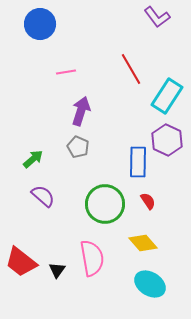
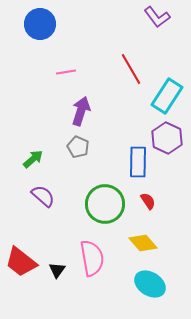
purple hexagon: moved 2 px up
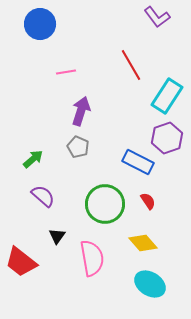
red line: moved 4 px up
purple hexagon: rotated 16 degrees clockwise
blue rectangle: rotated 64 degrees counterclockwise
black triangle: moved 34 px up
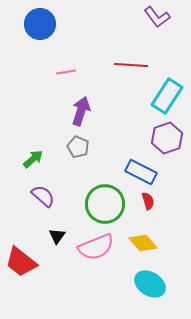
red line: rotated 56 degrees counterclockwise
blue rectangle: moved 3 px right, 10 px down
red semicircle: rotated 18 degrees clockwise
pink semicircle: moved 4 px right, 11 px up; rotated 78 degrees clockwise
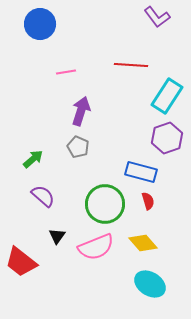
blue rectangle: rotated 12 degrees counterclockwise
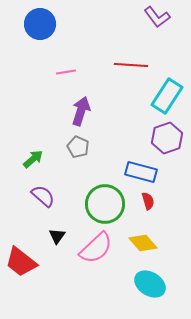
pink semicircle: moved 1 px down; rotated 21 degrees counterclockwise
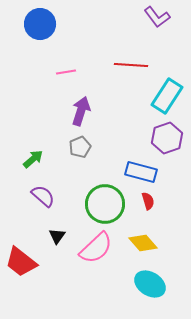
gray pentagon: moved 2 px right; rotated 25 degrees clockwise
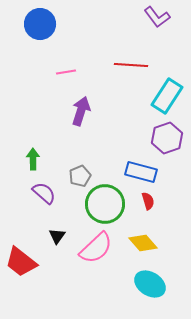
gray pentagon: moved 29 px down
green arrow: rotated 50 degrees counterclockwise
purple semicircle: moved 1 px right, 3 px up
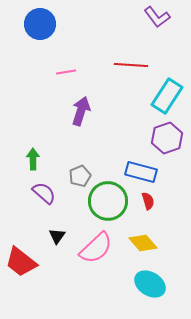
green circle: moved 3 px right, 3 px up
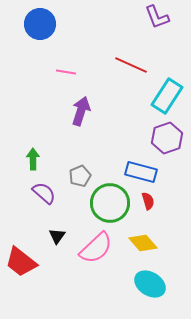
purple L-shape: rotated 16 degrees clockwise
red line: rotated 20 degrees clockwise
pink line: rotated 18 degrees clockwise
green circle: moved 2 px right, 2 px down
